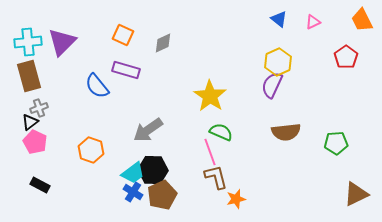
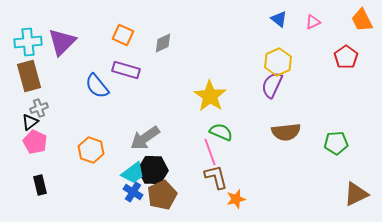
gray arrow: moved 3 px left, 8 px down
black rectangle: rotated 48 degrees clockwise
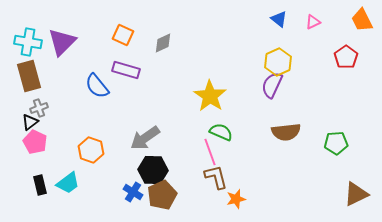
cyan cross: rotated 16 degrees clockwise
cyan trapezoid: moved 65 px left, 10 px down
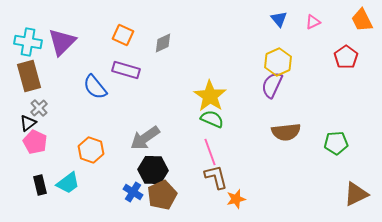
blue triangle: rotated 12 degrees clockwise
blue semicircle: moved 2 px left, 1 px down
gray cross: rotated 24 degrees counterclockwise
black triangle: moved 2 px left, 1 px down
green semicircle: moved 9 px left, 13 px up
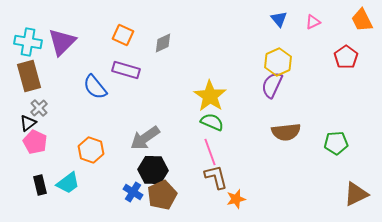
green semicircle: moved 3 px down
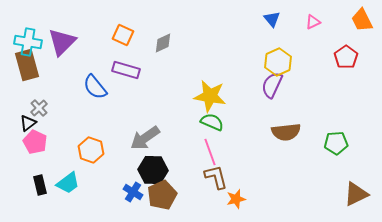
blue triangle: moved 7 px left
brown rectangle: moved 2 px left, 11 px up
yellow star: rotated 24 degrees counterclockwise
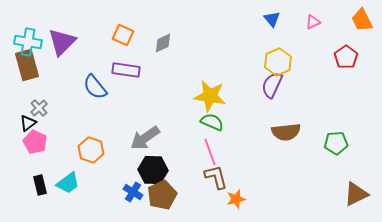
purple rectangle: rotated 8 degrees counterclockwise
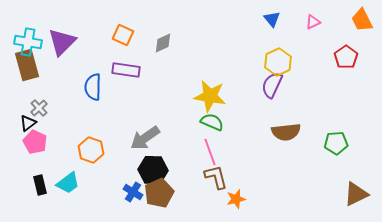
blue semicircle: moved 2 px left; rotated 40 degrees clockwise
brown pentagon: moved 3 px left, 2 px up
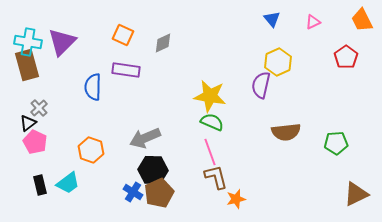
purple semicircle: moved 11 px left; rotated 12 degrees counterclockwise
gray arrow: rotated 12 degrees clockwise
